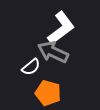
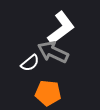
white semicircle: moved 1 px left, 4 px up
orange pentagon: rotated 10 degrees counterclockwise
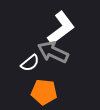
orange pentagon: moved 4 px left, 1 px up
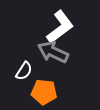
white L-shape: moved 1 px left, 1 px up
white semicircle: moved 6 px left, 8 px down; rotated 18 degrees counterclockwise
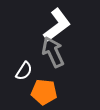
white L-shape: moved 3 px left, 2 px up
gray arrow: rotated 40 degrees clockwise
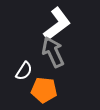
white L-shape: moved 1 px up
orange pentagon: moved 2 px up
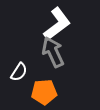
white semicircle: moved 5 px left, 1 px down
orange pentagon: moved 2 px down; rotated 10 degrees counterclockwise
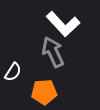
white L-shape: moved 6 px right; rotated 84 degrees clockwise
white semicircle: moved 6 px left
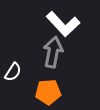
gray arrow: rotated 36 degrees clockwise
orange pentagon: moved 4 px right
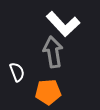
gray arrow: rotated 20 degrees counterclockwise
white semicircle: moved 4 px right; rotated 54 degrees counterclockwise
